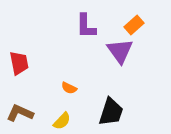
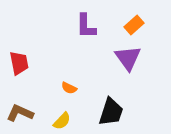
purple triangle: moved 8 px right, 7 px down
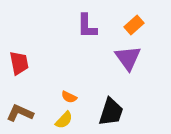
purple L-shape: moved 1 px right
orange semicircle: moved 9 px down
yellow semicircle: moved 2 px right, 1 px up
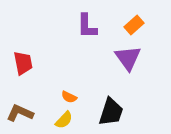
red trapezoid: moved 4 px right
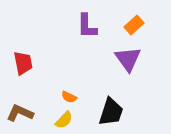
purple triangle: moved 1 px down
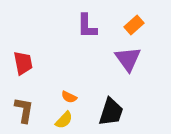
brown L-shape: moved 4 px right, 3 px up; rotated 76 degrees clockwise
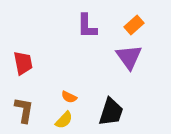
purple triangle: moved 1 px right, 2 px up
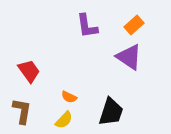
purple L-shape: rotated 8 degrees counterclockwise
purple triangle: rotated 20 degrees counterclockwise
red trapezoid: moved 6 px right, 8 px down; rotated 25 degrees counterclockwise
brown L-shape: moved 2 px left, 1 px down
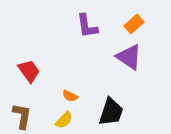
orange rectangle: moved 1 px up
orange semicircle: moved 1 px right, 1 px up
brown L-shape: moved 5 px down
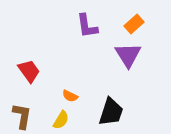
purple triangle: moved 1 px left, 2 px up; rotated 24 degrees clockwise
yellow semicircle: moved 3 px left; rotated 12 degrees counterclockwise
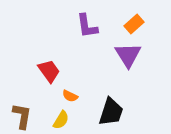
red trapezoid: moved 20 px right
